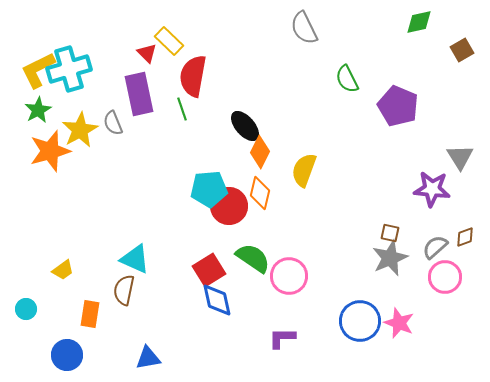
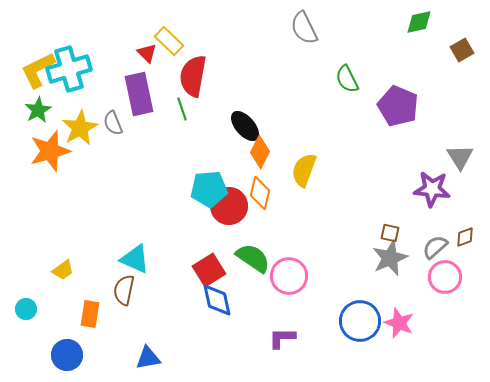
yellow star at (80, 130): moved 2 px up
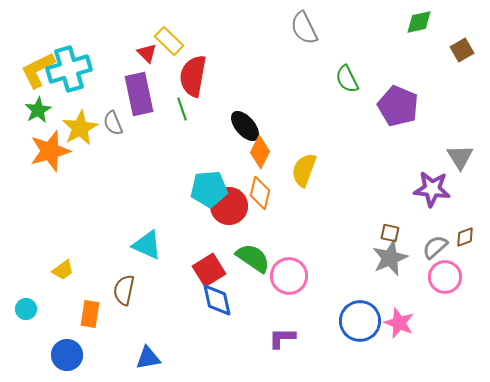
cyan triangle at (135, 259): moved 12 px right, 14 px up
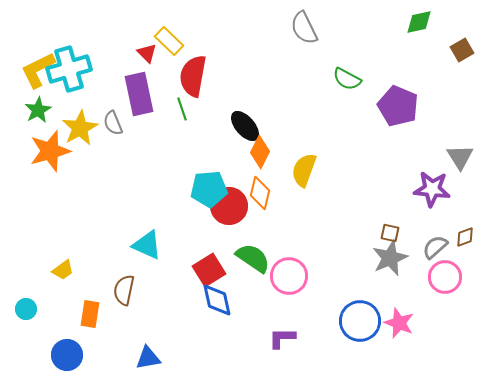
green semicircle at (347, 79): rotated 36 degrees counterclockwise
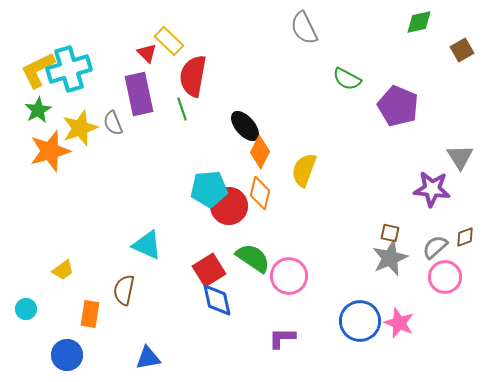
yellow star at (80, 128): rotated 9 degrees clockwise
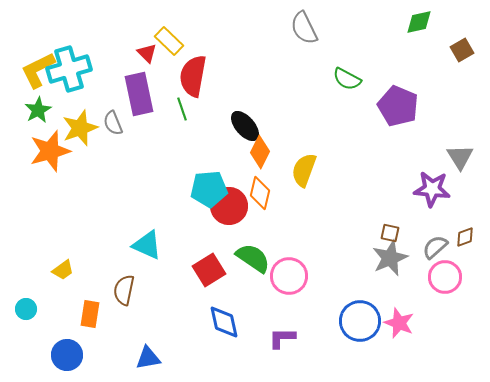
blue diamond at (217, 300): moved 7 px right, 22 px down
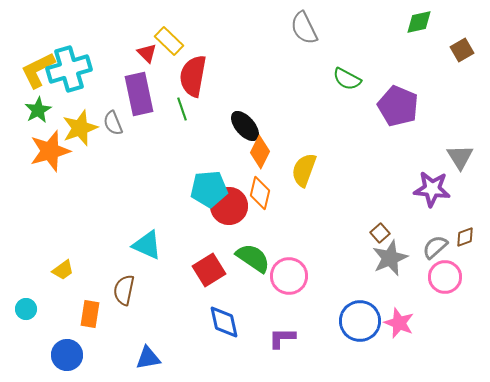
brown square at (390, 233): moved 10 px left; rotated 36 degrees clockwise
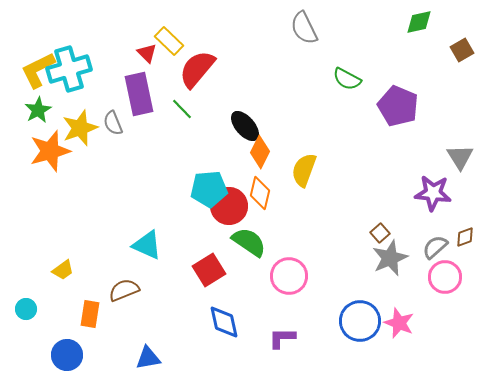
red semicircle at (193, 76): moved 4 px right, 7 px up; rotated 30 degrees clockwise
green line at (182, 109): rotated 25 degrees counterclockwise
purple star at (432, 189): moved 1 px right, 4 px down
green semicircle at (253, 258): moved 4 px left, 16 px up
brown semicircle at (124, 290): rotated 56 degrees clockwise
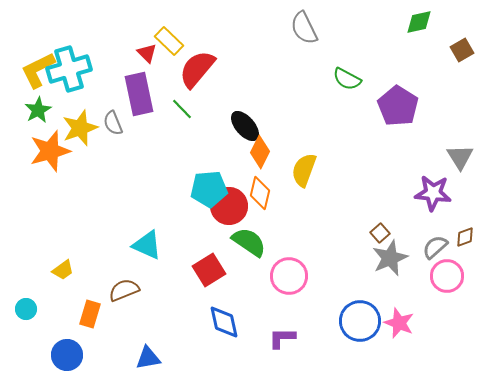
purple pentagon at (398, 106): rotated 9 degrees clockwise
pink circle at (445, 277): moved 2 px right, 1 px up
orange rectangle at (90, 314): rotated 8 degrees clockwise
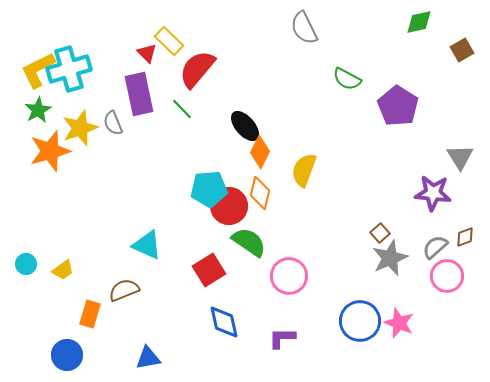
cyan circle at (26, 309): moved 45 px up
